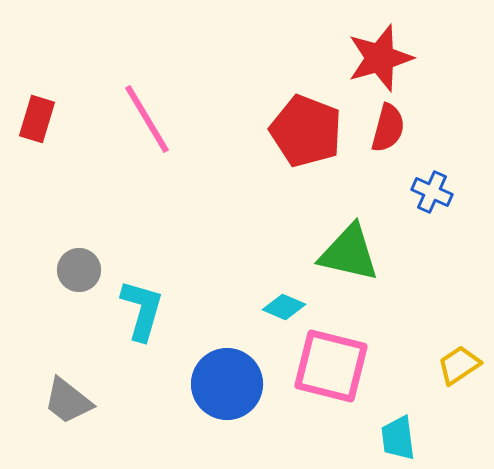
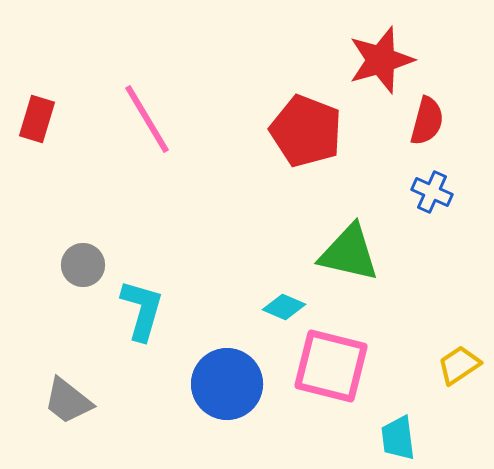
red star: moved 1 px right, 2 px down
red semicircle: moved 39 px right, 7 px up
gray circle: moved 4 px right, 5 px up
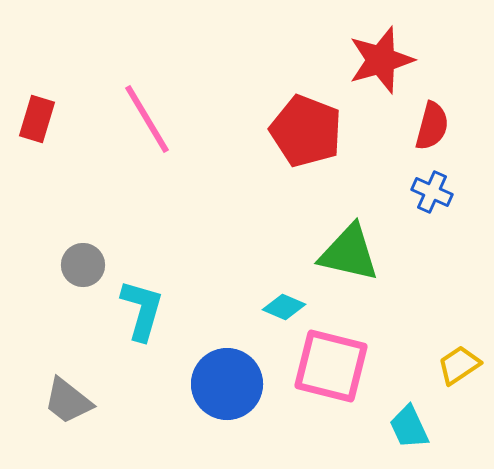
red semicircle: moved 5 px right, 5 px down
cyan trapezoid: moved 11 px right, 11 px up; rotated 18 degrees counterclockwise
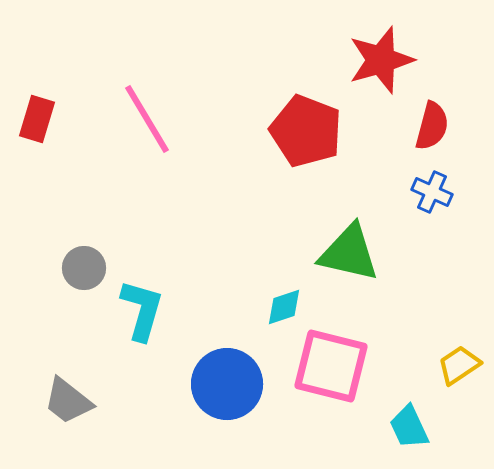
gray circle: moved 1 px right, 3 px down
cyan diamond: rotated 42 degrees counterclockwise
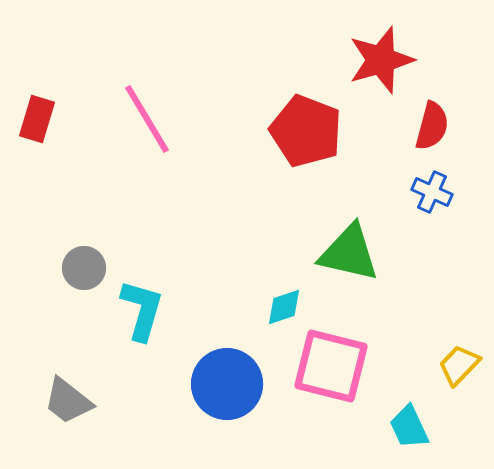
yellow trapezoid: rotated 12 degrees counterclockwise
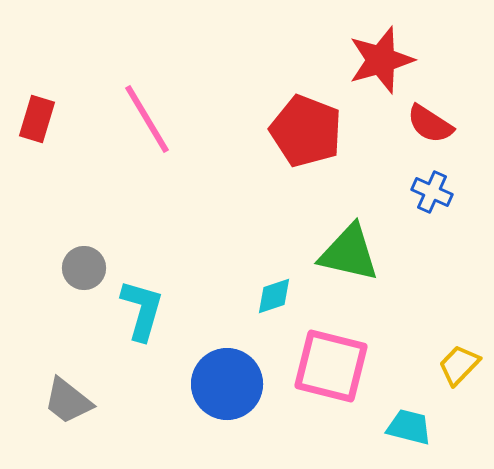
red semicircle: moved 2 px left, 2 px up; rotated 108 degrees clockwise
cyan diamond: moved 10 px left, 11 px up
cyan trapezoid: rotated 129 degrees clockwise
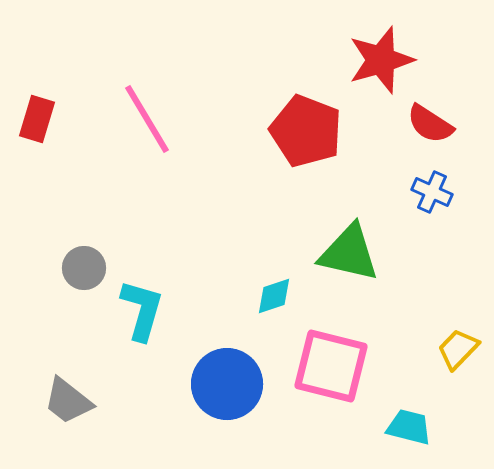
yellow trapezoid: moved 1 px left, 16 px up
